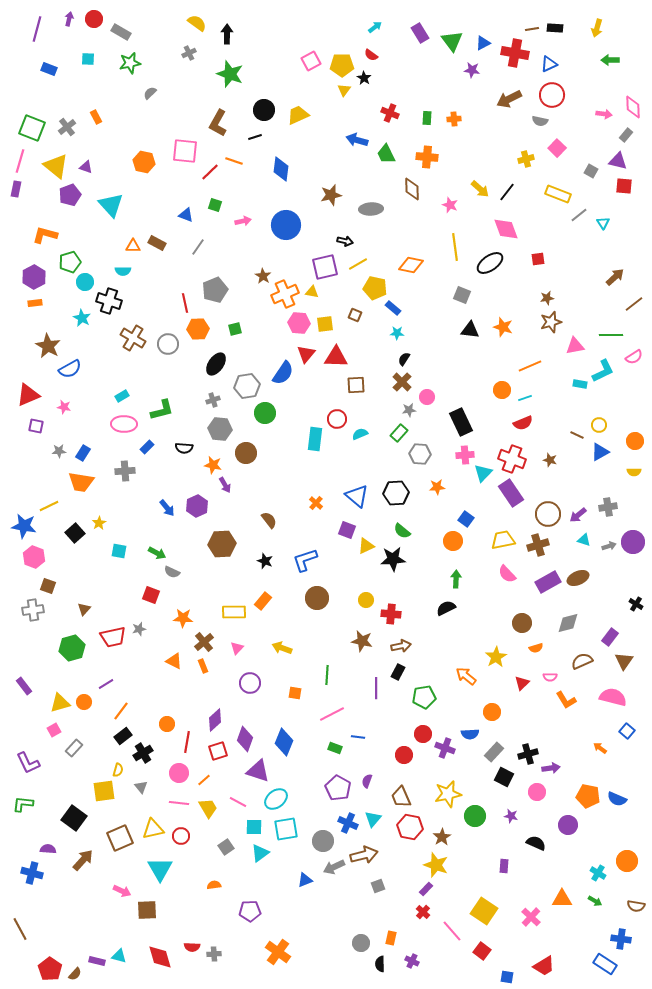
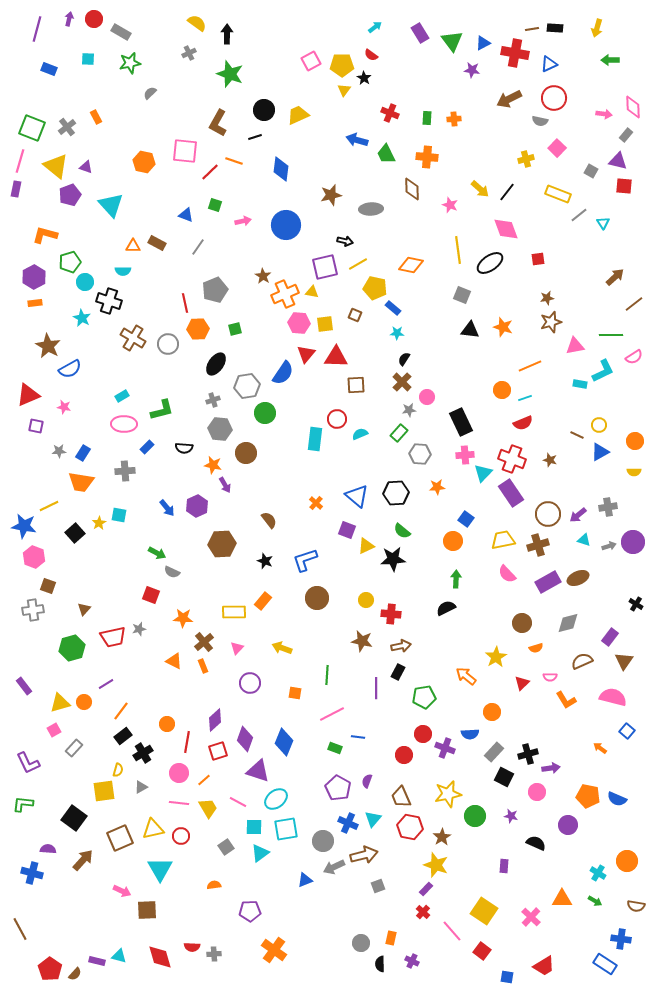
red circle at (552, 95): moved 2 px right, 3 px down
yellow line at (455, 247): moved 3 px right, 3 px down
cyan square at (119, 551): moved 36 px up
gray triangle at (141, 787): rotated 40 degrees clockwise
orange cross at (278, 952): moved 4 px left, 2 px up
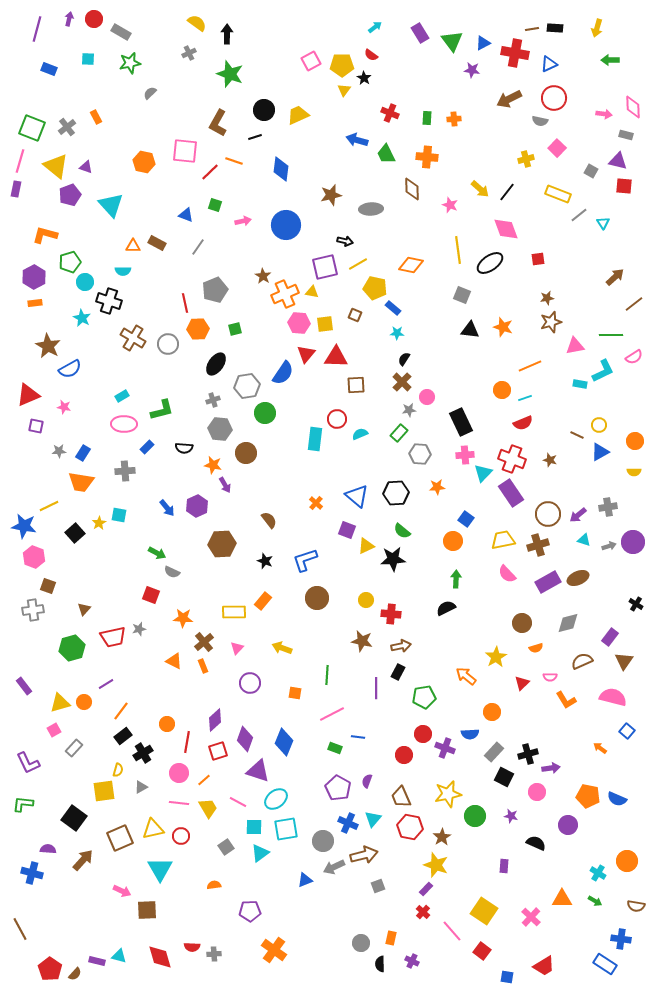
gray rectangle at (626, 135): rotated 64 degrees clockwise
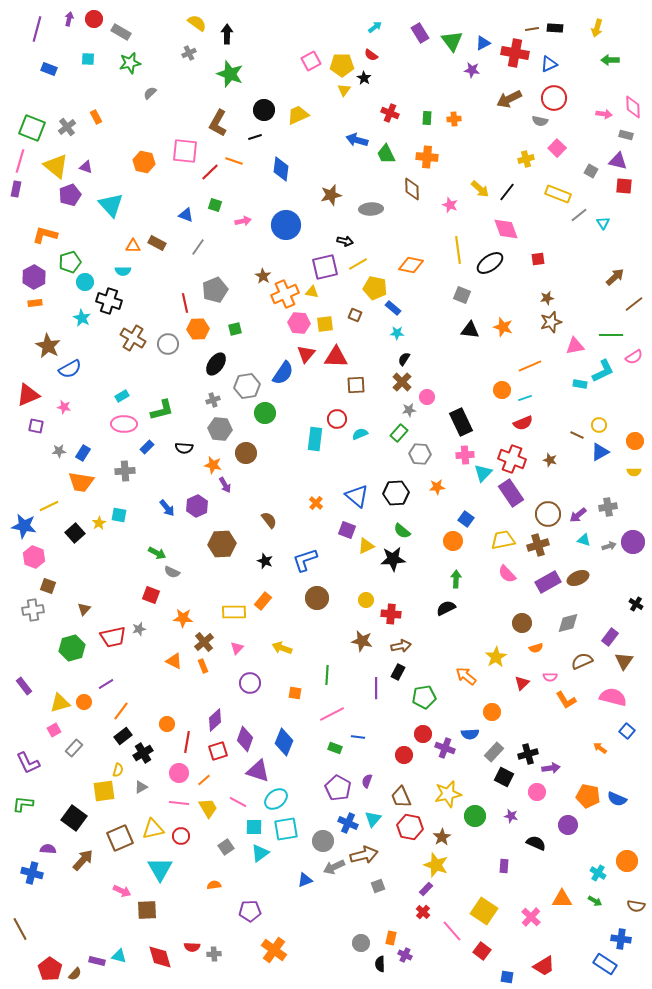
purple cross at (412, 961): moved 7 px left, 6 px up
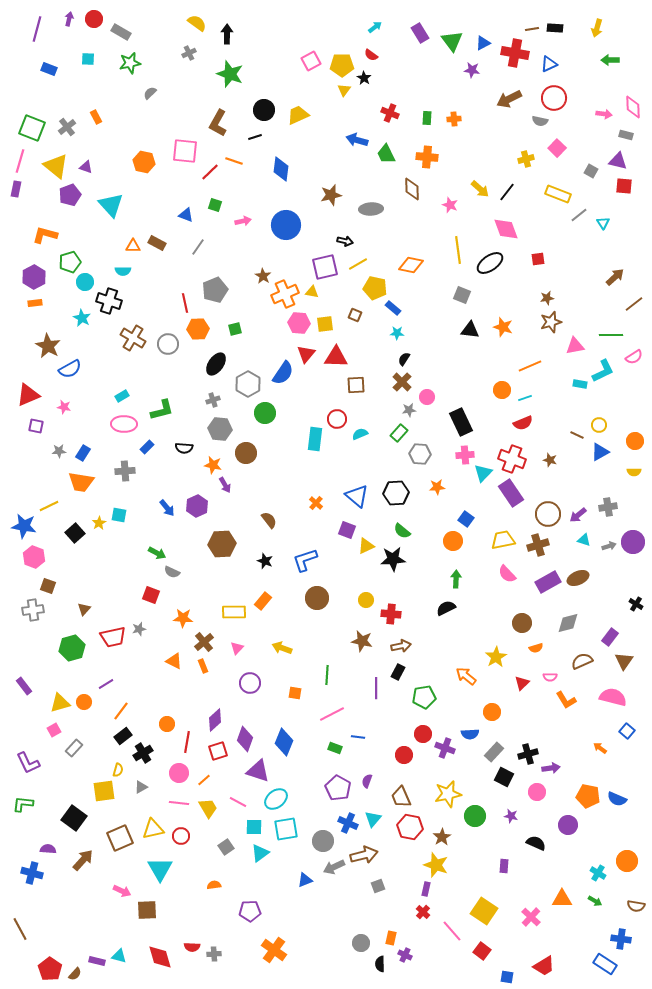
gray hexagon at (247, 386): moved 1 px right, 2 px up; rotated 20 degrees counterclockwise
purple rectangle at (426, 889): rotated 32 degrees counterclockwise
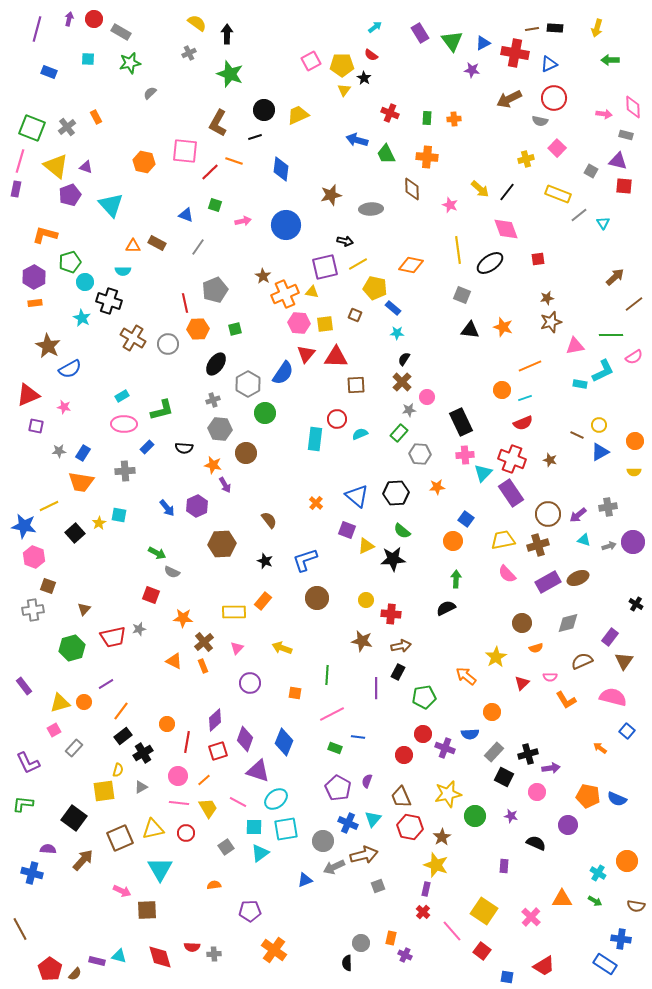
blue rectangle at (49, 69): moved 3 px down
pink circle at (179, 773): moved 1 px left, 3 px down
red circle at (181, 836): moved 5 px right, 3 px up
black semicircle at (380, 964): moved 33 px left, 1 px up
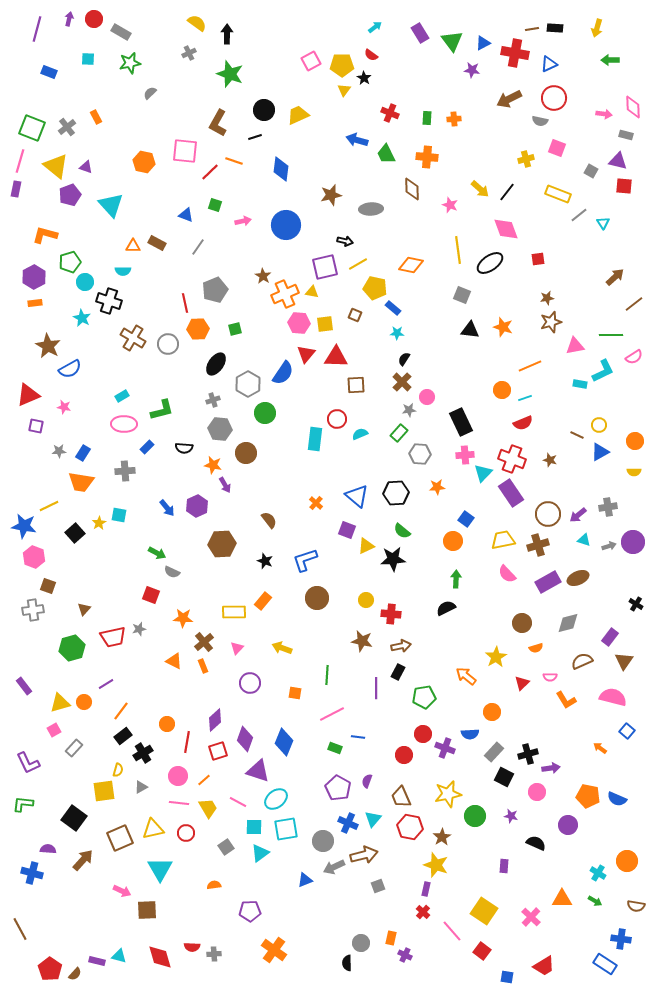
pink square at (557, 148): rotated 24 degrees counterclockwise
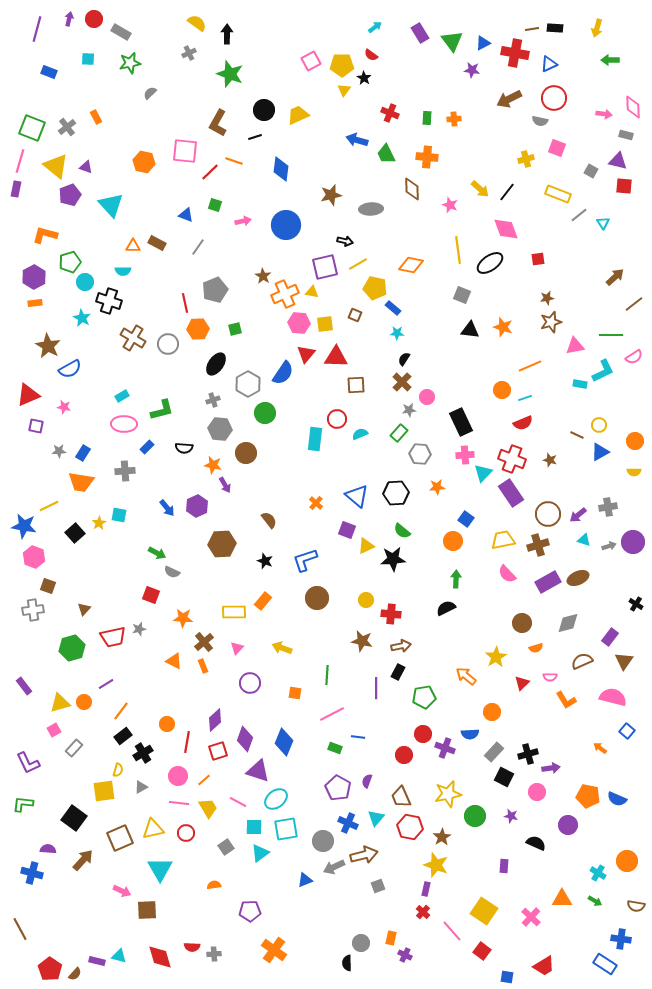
cyan triangle at (373, 819): moved 3 px right, 1 px up
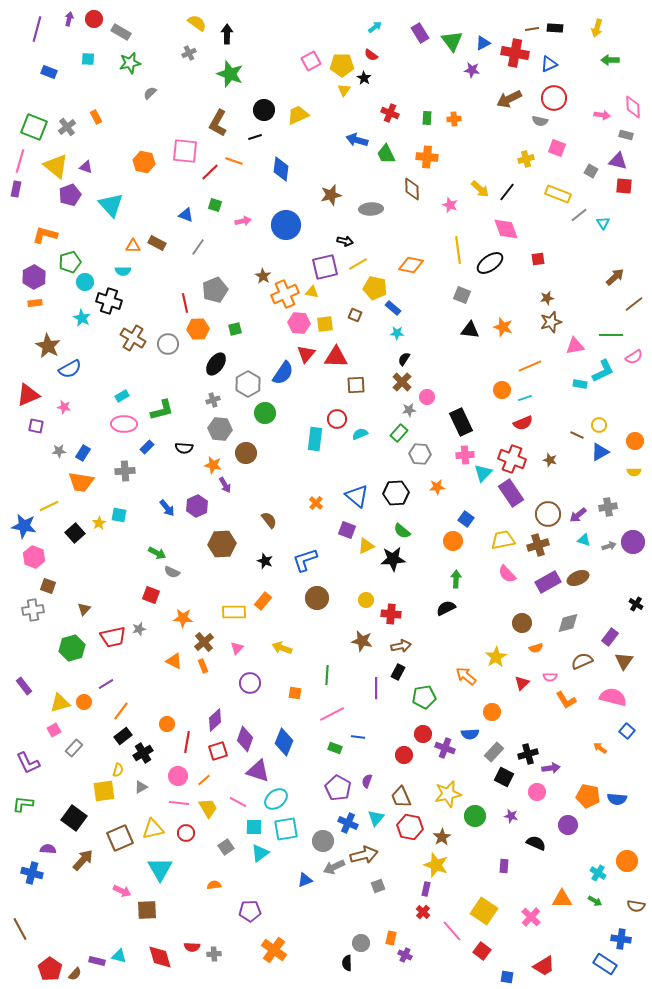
pink arrow at (604, 114): moved 2 px left, 1 px down
green square at (32, 128): moved 2 px right, 1 px up
blue semicircle at (617, 799): rotated 18 degrees counterclockwise
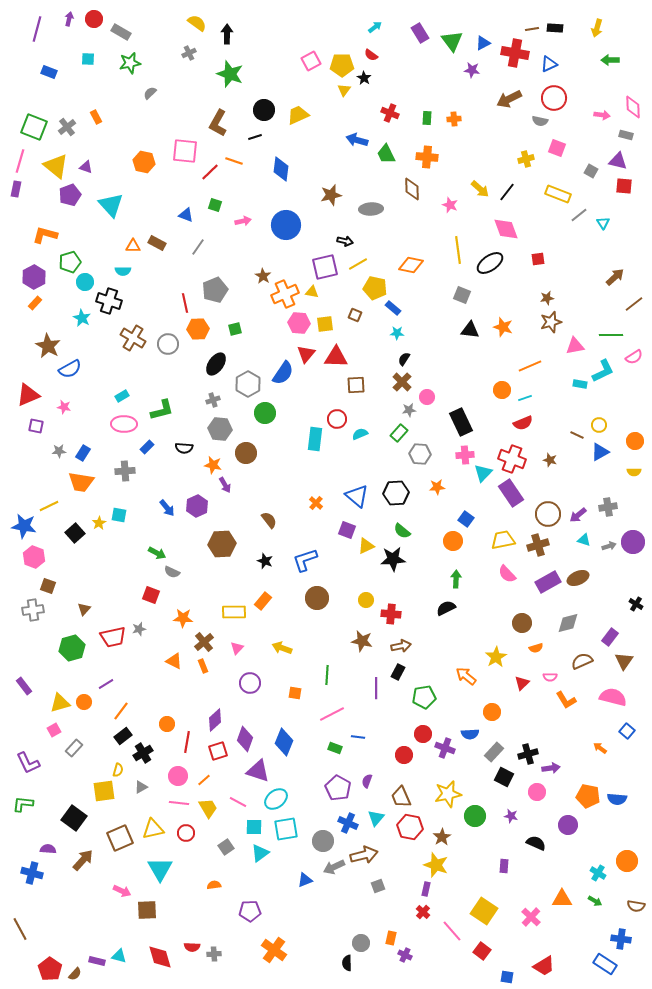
orange rectangle at (35, 303): rotated 40 degrees counterclockwise
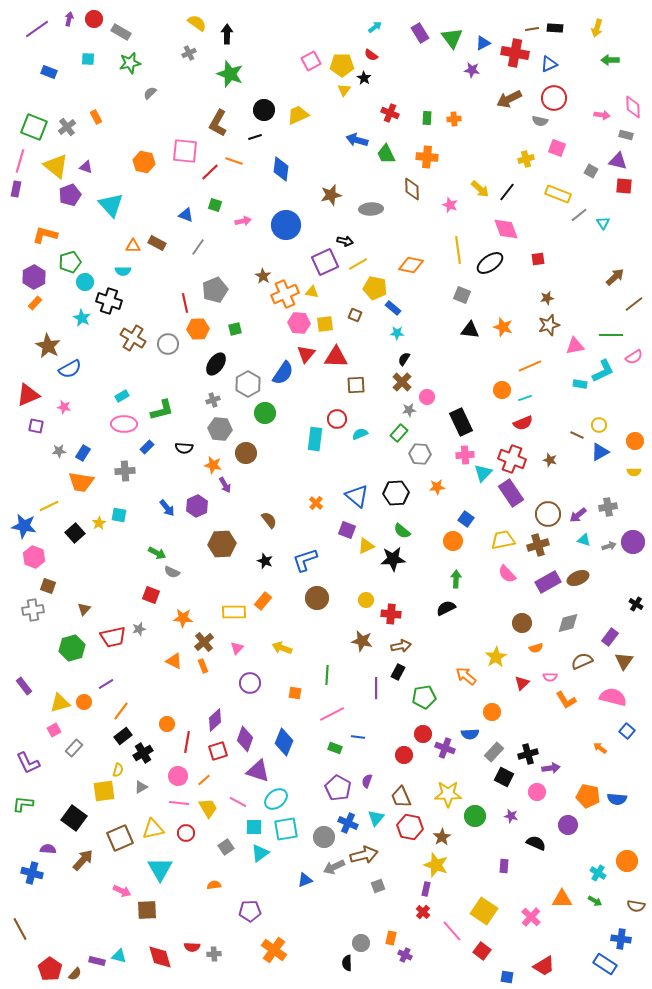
purple line at (37, 29): rotated 40 degrees clockwise
green triangle at (452, 41): moved 3 px up
purple square at (325, 267): moved 5 px up; rotated 12 degrees counterclockwise
brown star at (551, 322): moved 2 px left, 3 px down
yellow star at (448, 794): rotated 12 degrees clockwise
gray circle at (323, 841): moved 1 px right, 4 px up
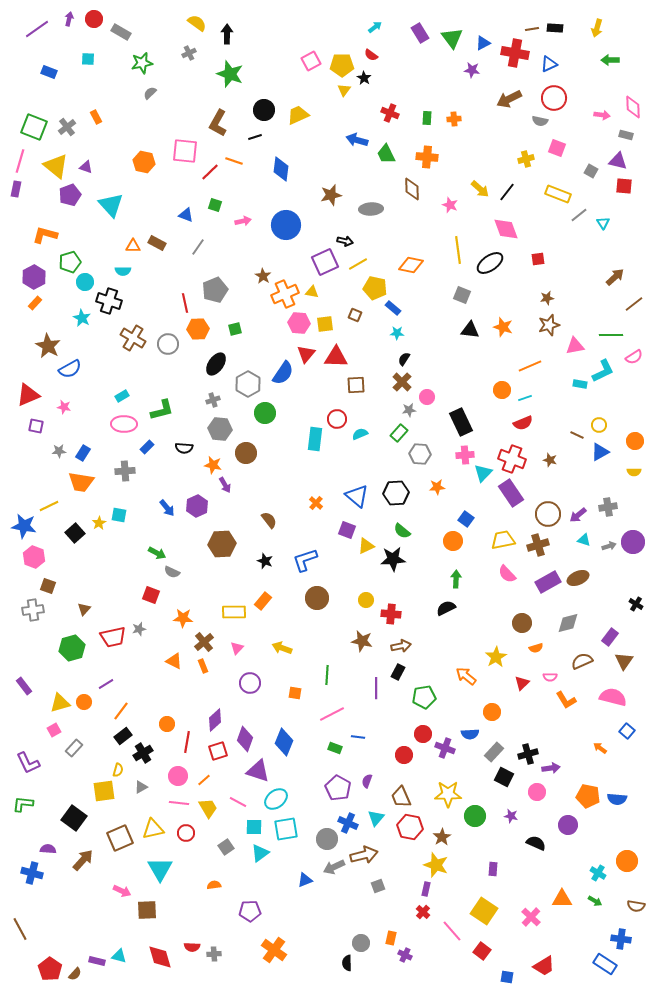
green star at (130, 63): moved 12 px right
gray circle at (324, 837): moved 3 px right, 2 px down
purple rectangle at (504, 866): moved 11 px left, 3 px down
